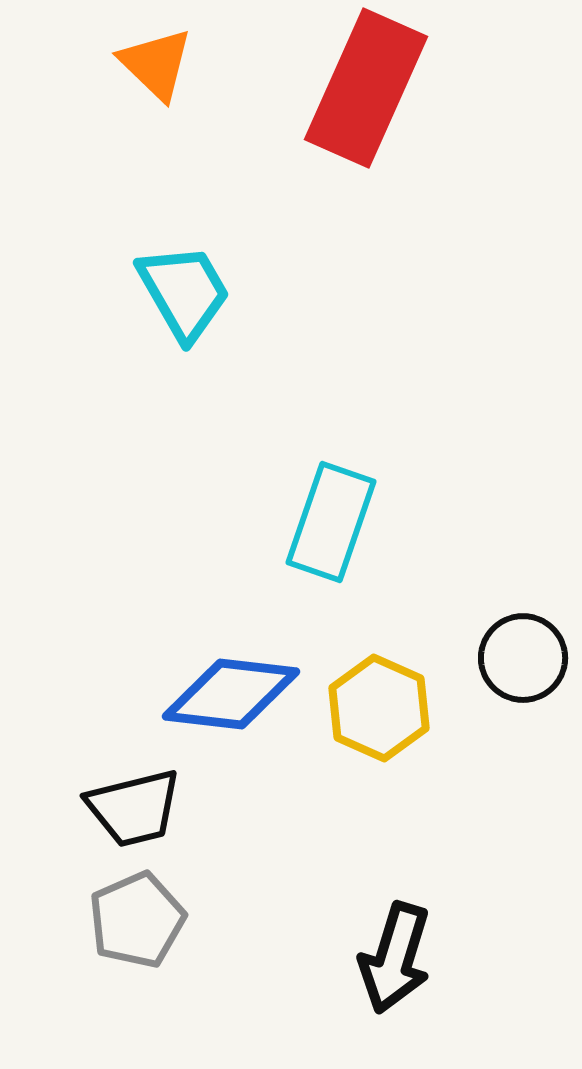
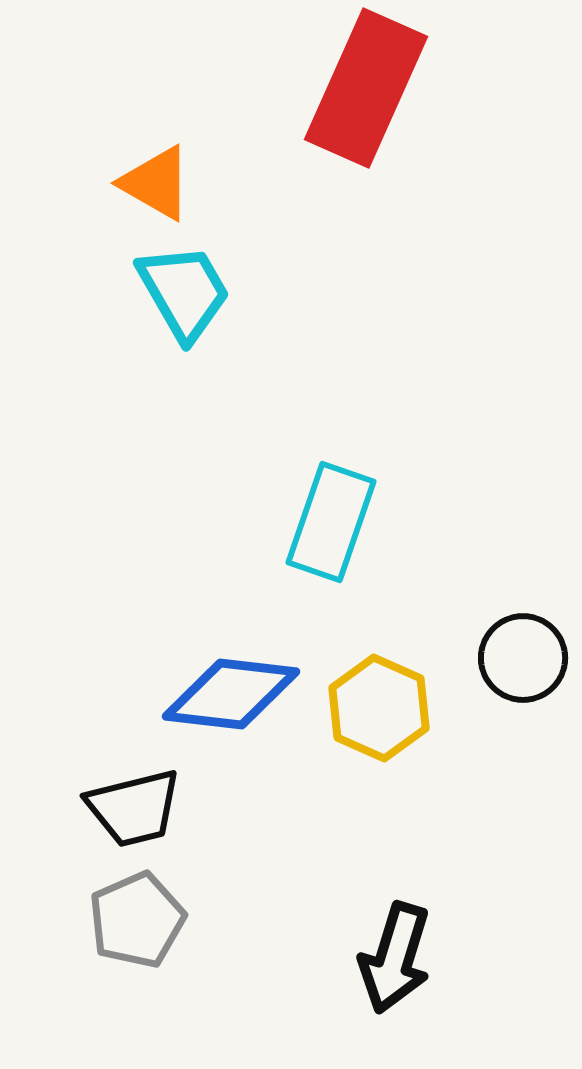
orange triangle: moved 119 px down; rotated 14 degrees counterclockwise
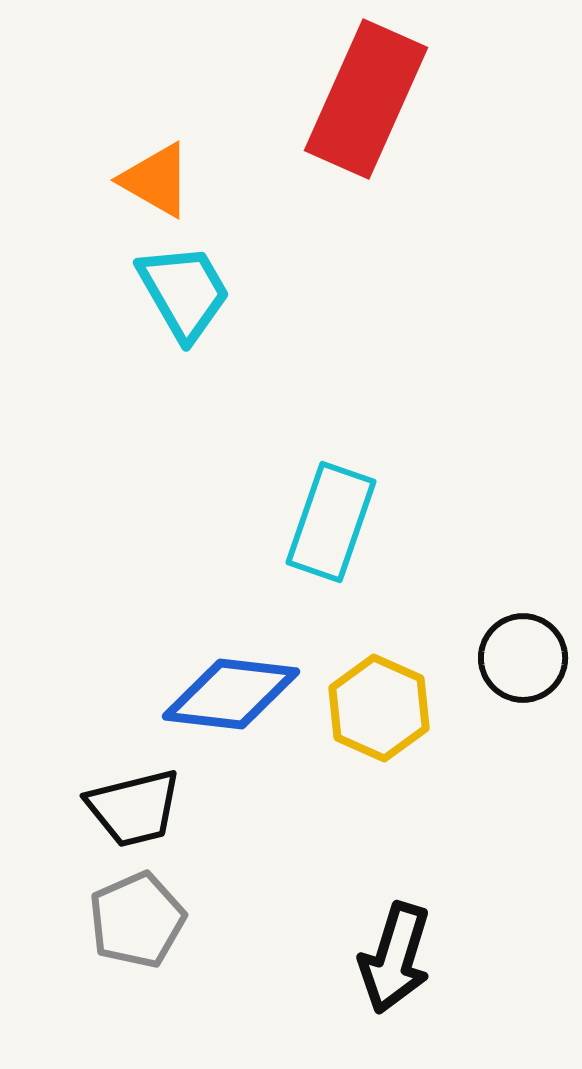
red rectangle: moved 11 px down
orange triangle: moved 3 px up
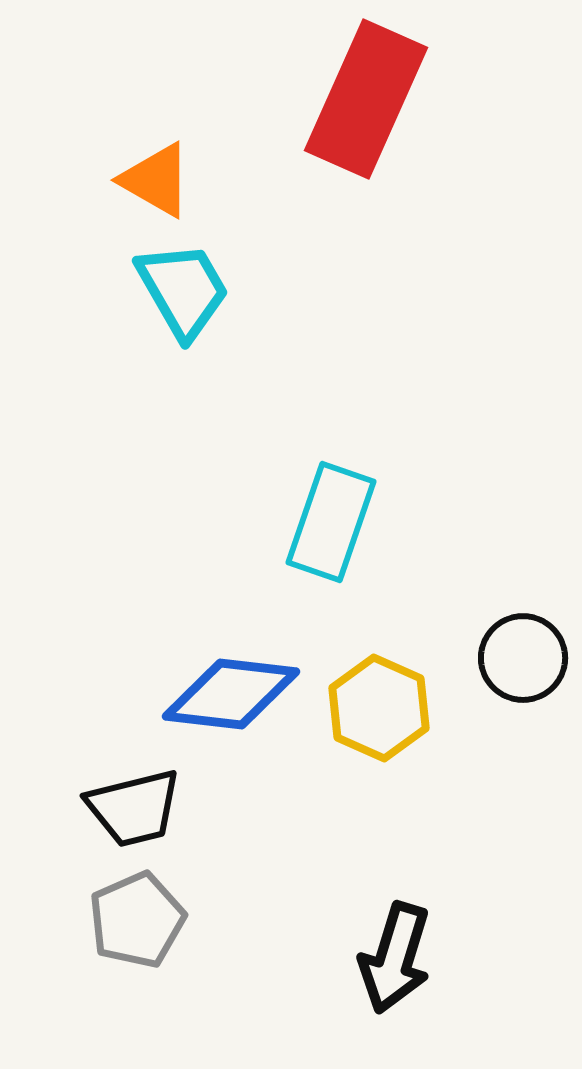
cyan trapezoid: moved 1 px left, 2 px up
